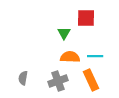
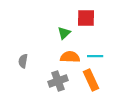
green triangle: rotated 16 degrees clockwise
gray semicircle: moved 17 px up
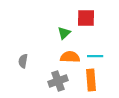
orange rectangle: rotated 20 degrees clockwise
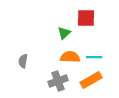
cyan line: moved 1 px left, 1 px down
orange rectangle: rotated 65 degrees clockwise
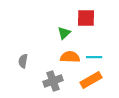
gray cross: moved 5 px left
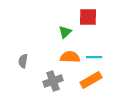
red square: moved 2 px right, 1 px up
green triangle: moved 1 px right, 1 px up
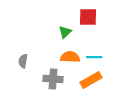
gray cross: moved 2 px up; rotated 24 degrees clockwise
